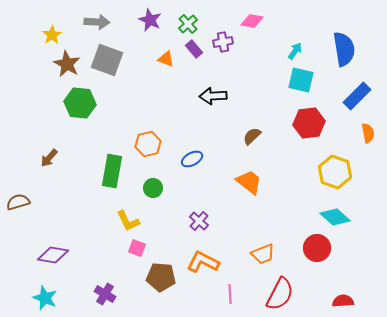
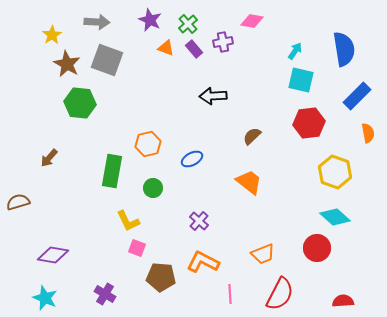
orange triangle at (166, 59): moved 11 px up
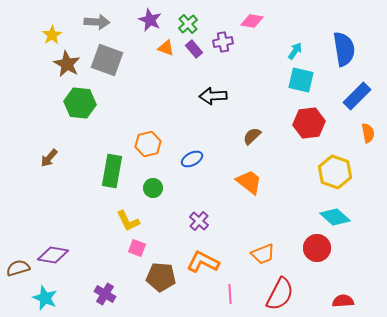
brown semicircle at (18, 202): moved 66 px down
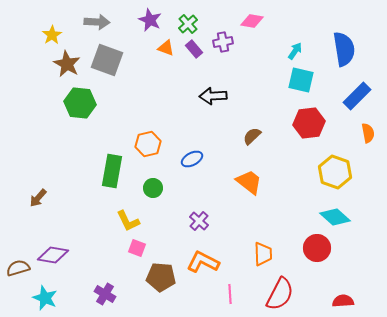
brown arrow at (49, 158): moved 11 px left, 40 px down
orange trapezoid at (263, 254): rotated 70 degrees counterclockwise
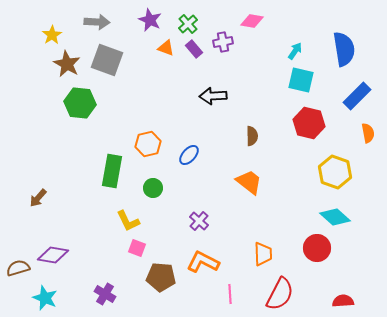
red hexagon at (309, 123): rotated 20 degrees clockwise
brown semicircle at (252, 136): rotated 132 degrees clockwise
blue ellipse at (192, 159): moved 3 px left, 4 px up; rotated 20 degrees counterclockwise
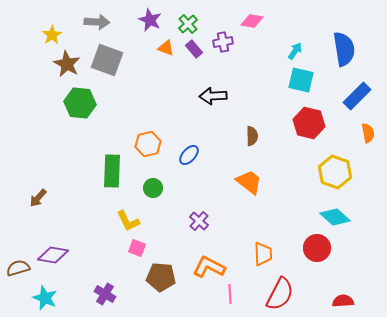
green rectangle at (112, 171): rotated 8 degrees counterclockwise
orange L-shape at (203, 262): moved 6 px right, 5 px down
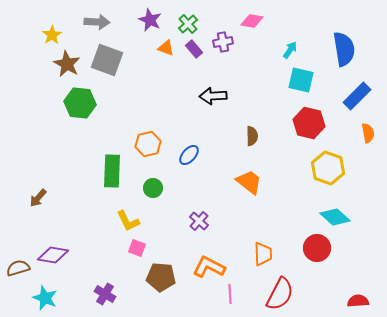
cyan arrow at (295, 51): moved 5 px left, 1 px up
yellow hexagon at (335, 172): moved 7 px left, 4 px up
red semicircle at (343, 301): moved 15 px right
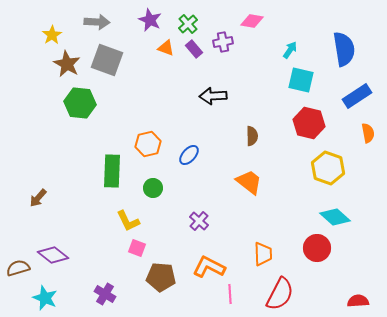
blue rectangle at (357, 96): rotated 12 degrees clockwise
purple diamond at (53, 255): rotated 28 degrees clockwise
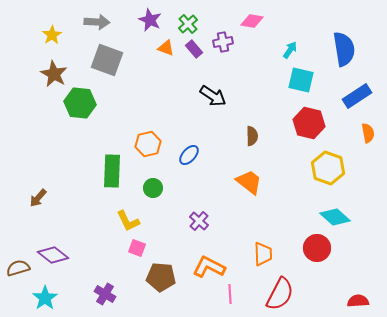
brown star at (67, 64): moved 13 px left, 10 px down
black arrow at (213, 96): rotated 144 degrees counterclockwise
cyan star at (45, 298): rotated 15 degrees clockwise
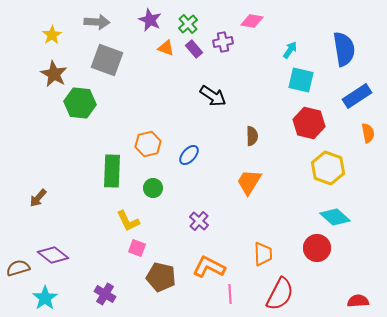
orange trapezoid at (249, 182): rotated 96 degrees counterclockwise
brown pentagon at (161, 277): rotated 8 degrees clockwise
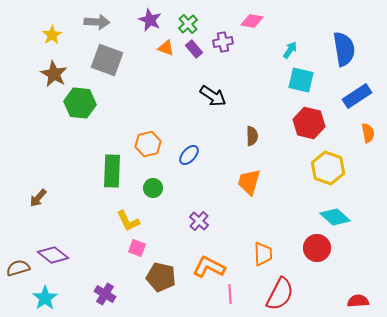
orange trapezoid at (249, 182): rotated 16 degrees counterclockwise
